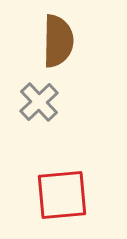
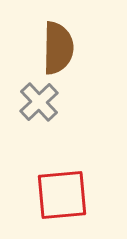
brown semicircle: moved 7 px down
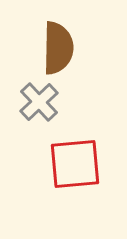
red square: moved 13 px right, 31 px up
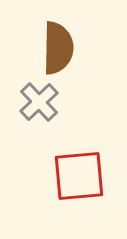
red square: moved 4 px right, 12 px down
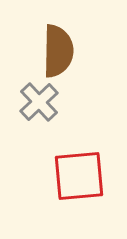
brown semicircle: moved 3 px down
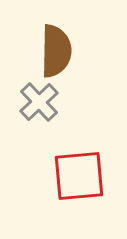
brown semicircle: moved 2 px left
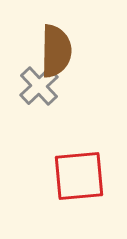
gray cross: moved 16 px up
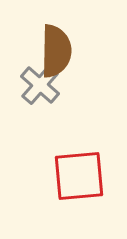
gray cross: moved 1 px right, 1 px up; rotated 6 degrees counterclockwise
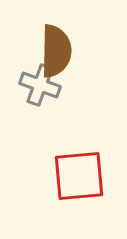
gray cross: rotated 21 degrees counterclockwise
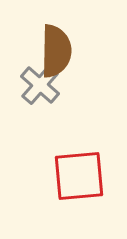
gray cross: rotated 21 degrees clockwise
